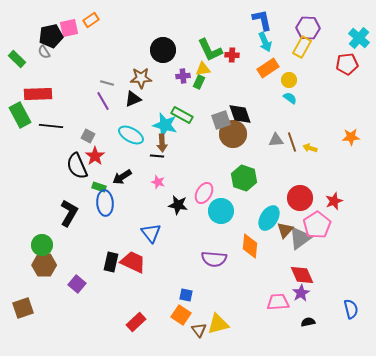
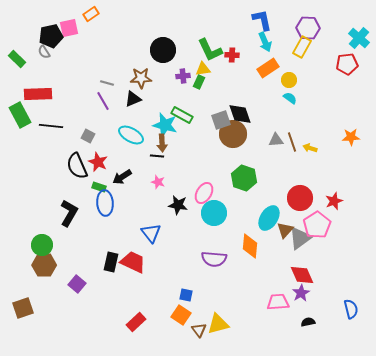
orange rectangle at (91, 20): moved 6 px up
red star at (95, 156): moved 3 px right, 6 px down; rotated 12 degrees counterclockwise
cyan circle at (221, 211): moved 7 px left, 2 px down
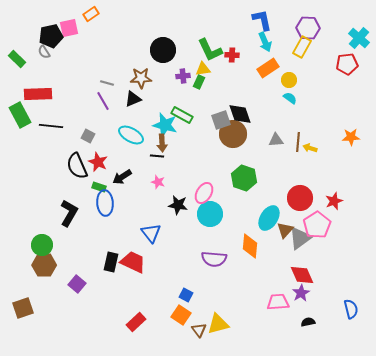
brown line at (292, 142): moved 6 px right; rotated 24 degrees clockwise
cyan circle at (214, 213): moved 4 px left, 1 px down
blue square at (186, 295): rotated 16 degrees clockwise
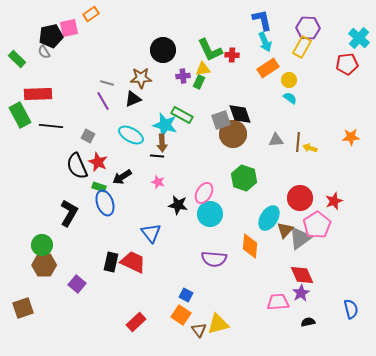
blue ellipse at (105, 203): rotated 15 degrees counterclockwise
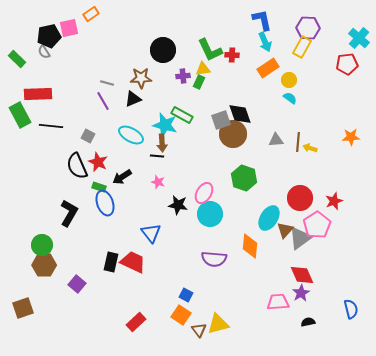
black pentagon at (51, 36): moved 2 px left
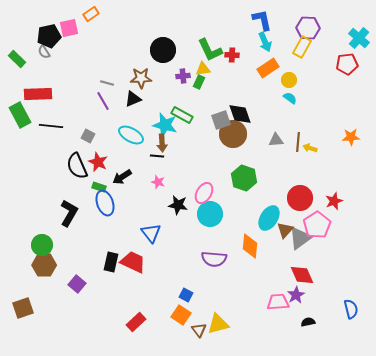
purple star at (301, 293): moved 5 px left, 2 px down
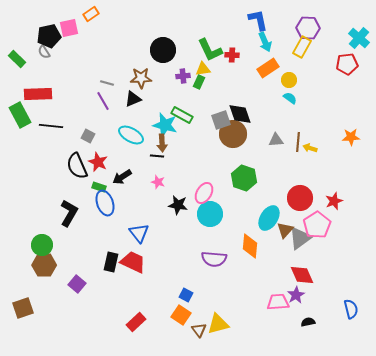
blue L-shape at (262, 20): moved 4 px left
blue triangle at (151, 233): moved 12 px left
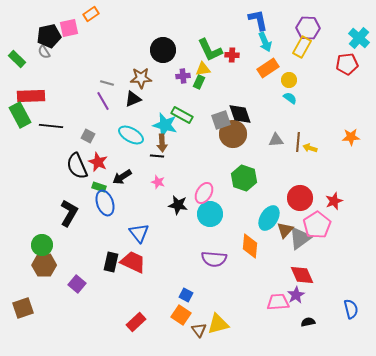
red rectangle at (38, 94): moved 7 px left, 2 px down
